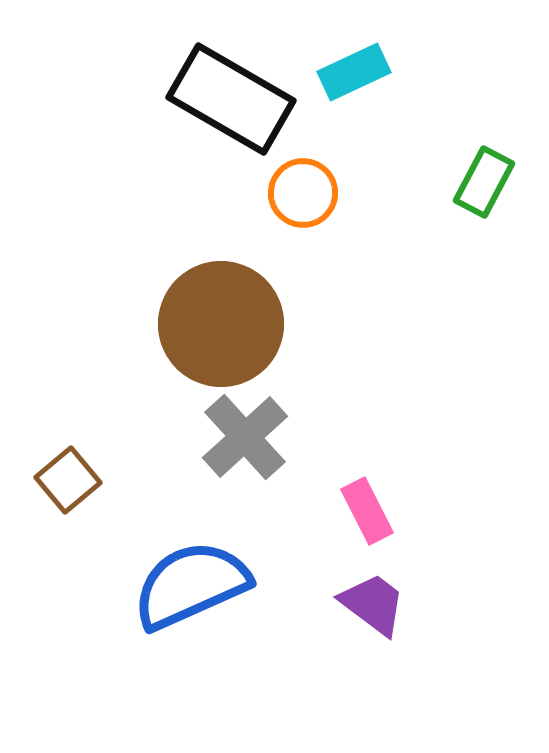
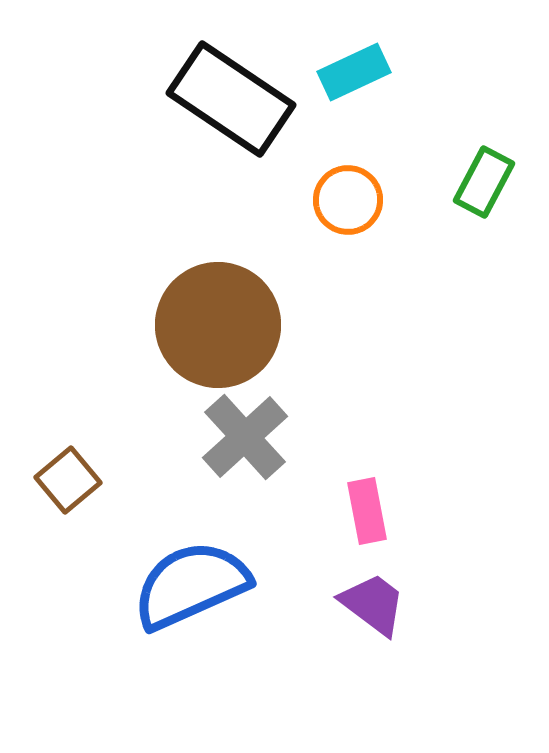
black rectangle: rotated 4 degrees clockwise
orange circle: moved 45 px right, 7 px down
brown circle: moved 3 px left, 1 px down
pink rectangle: rotated 16 degrees clockwise
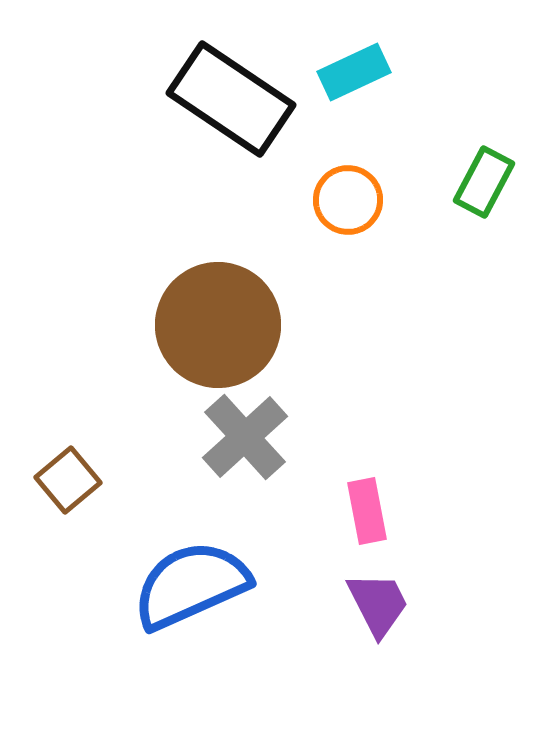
purple trapezoid: moved 5 px right; rotated 26 degrees clockwise
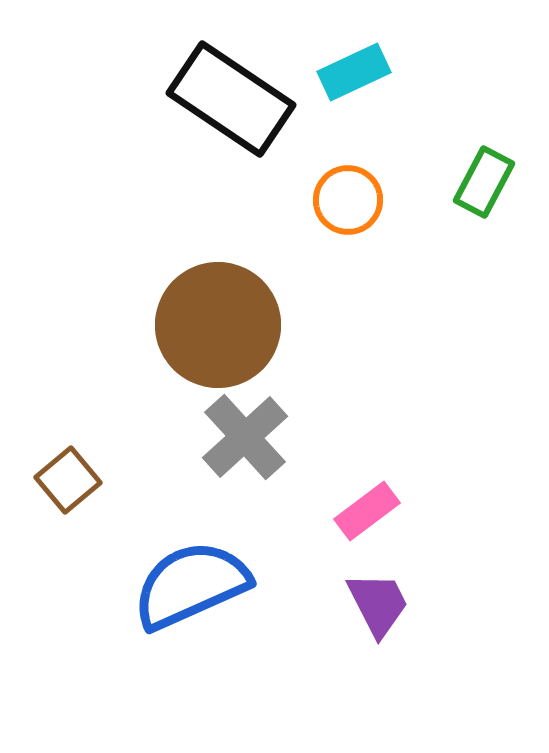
pink rectangle: rotated 64 degrees clockwise
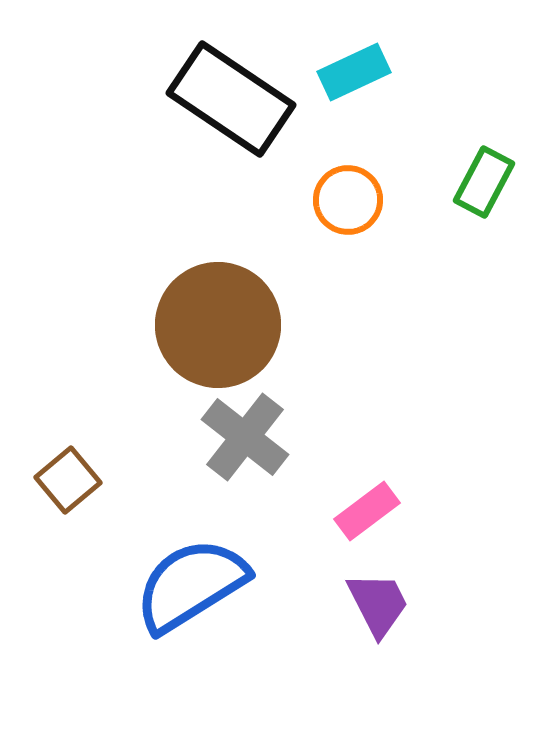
gray cross: rotated 10 degrees counterclockwise
blue semicircle: rotated 8 degrees counterclockwise
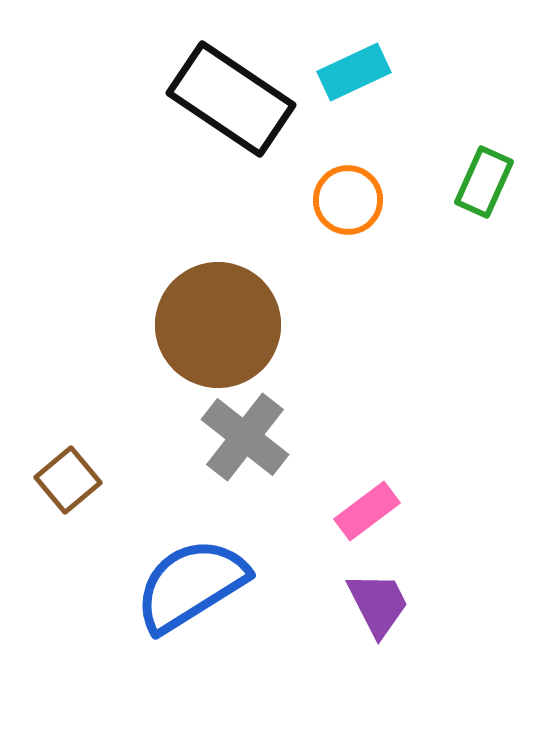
green rectangle: rotated 4 degrees counterclockwise
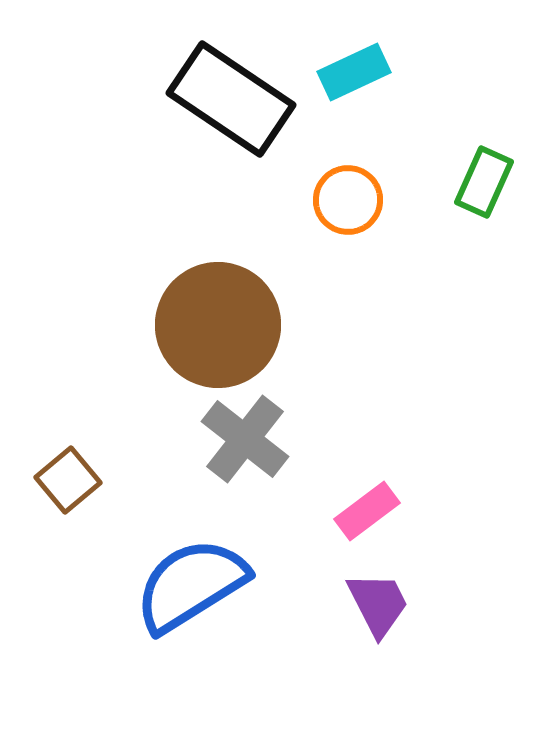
gray cross: moved 2 px down
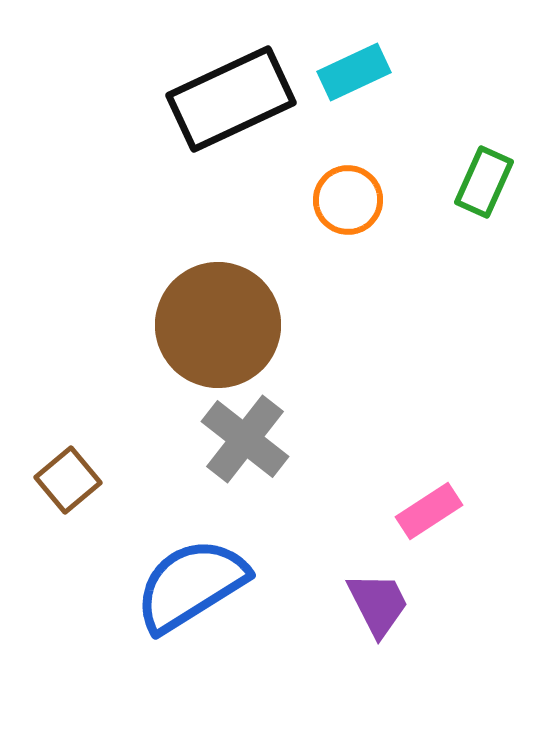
black rectangle: rotated 59 degrees counterclockwise
pink rectangle: moved 62 px right; rotated 4 degrees clockwise
